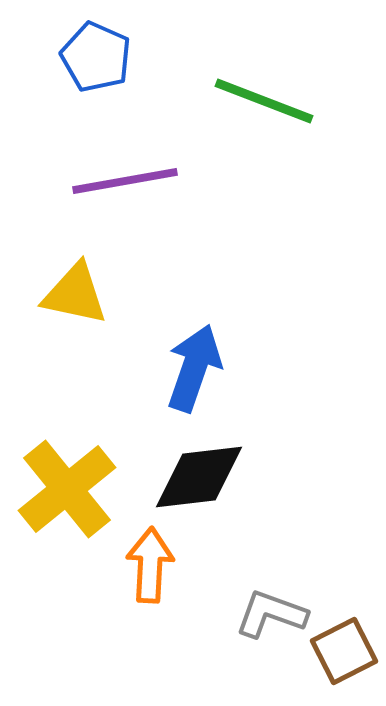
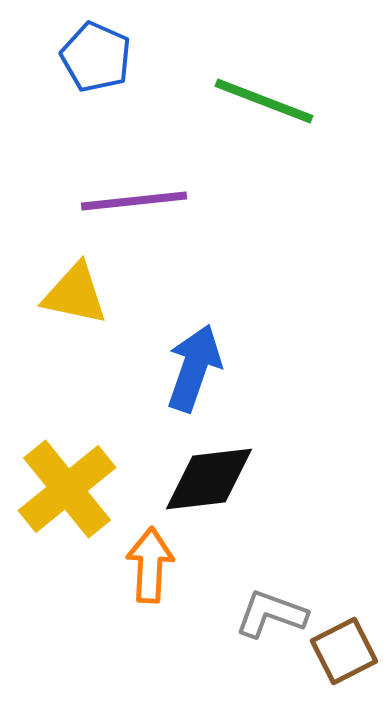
purple line: moved 9 px right, 20 px down; rotated 4 degrees clockwise
black diamond: moved 10 px right, 2 px down
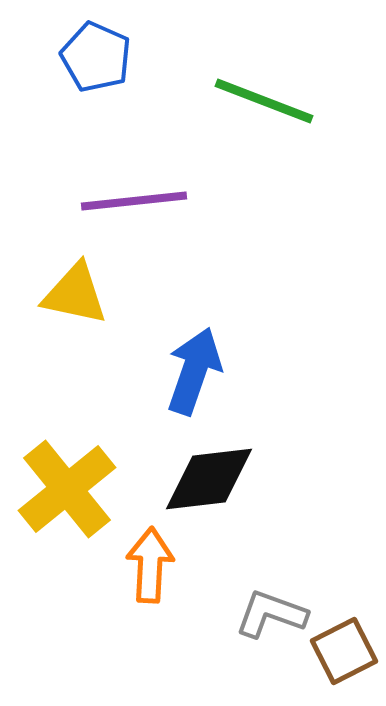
blue arrow: moved 3 px down
